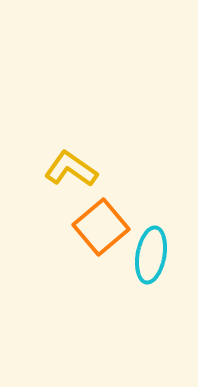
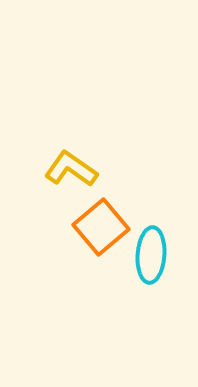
cyan ellipse: rotated 6 degrees counterclockwise
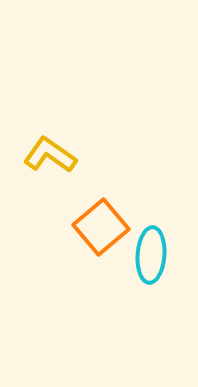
yellow L-shape: moved 21 px left, 14 px up
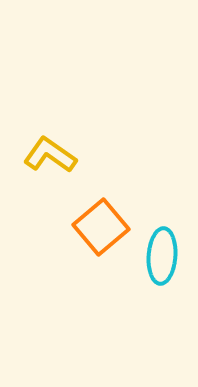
cyan ellipse: moved 11 px right, 1 px down
